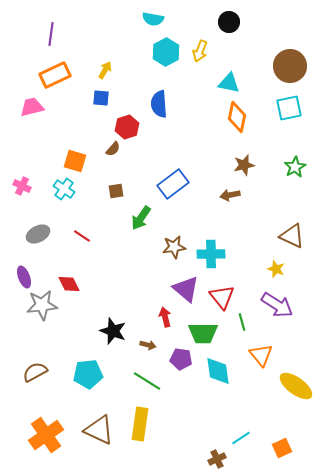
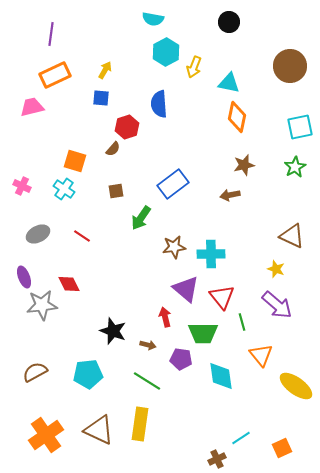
yellow arrow at (200, 51): moved 6 px left, 16 px down
cyan square at (289, 108): moved 11 px right, 19 px down
purple arrow at (277, 305): rotated 8 degrees clockwise
cyan diamond at (218, 371): moved 3 px right, 5 px down
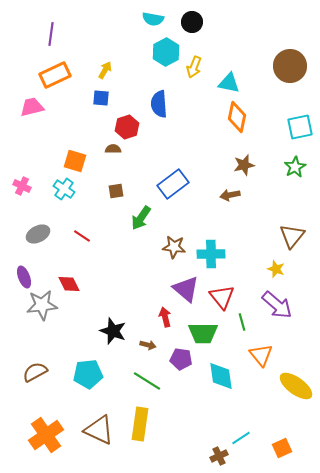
black circle at (229, 22): moved 37 px left
brown semicircle at (113, 149): rotated 133 degrees counterclockwise
brown triangle at (292, 236): rotated 44 degrees clockwise
brown star at (174, 247): rotated 15 degrees clockwise
brown cross at (217, 459): moved 2 px right, 3 px up
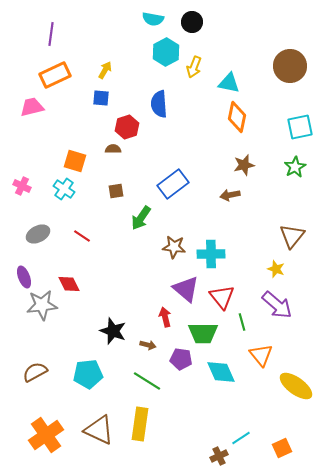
cyan diamond at (221, 376): moved 4 px up; rotated 16 degrees counterclockwise
